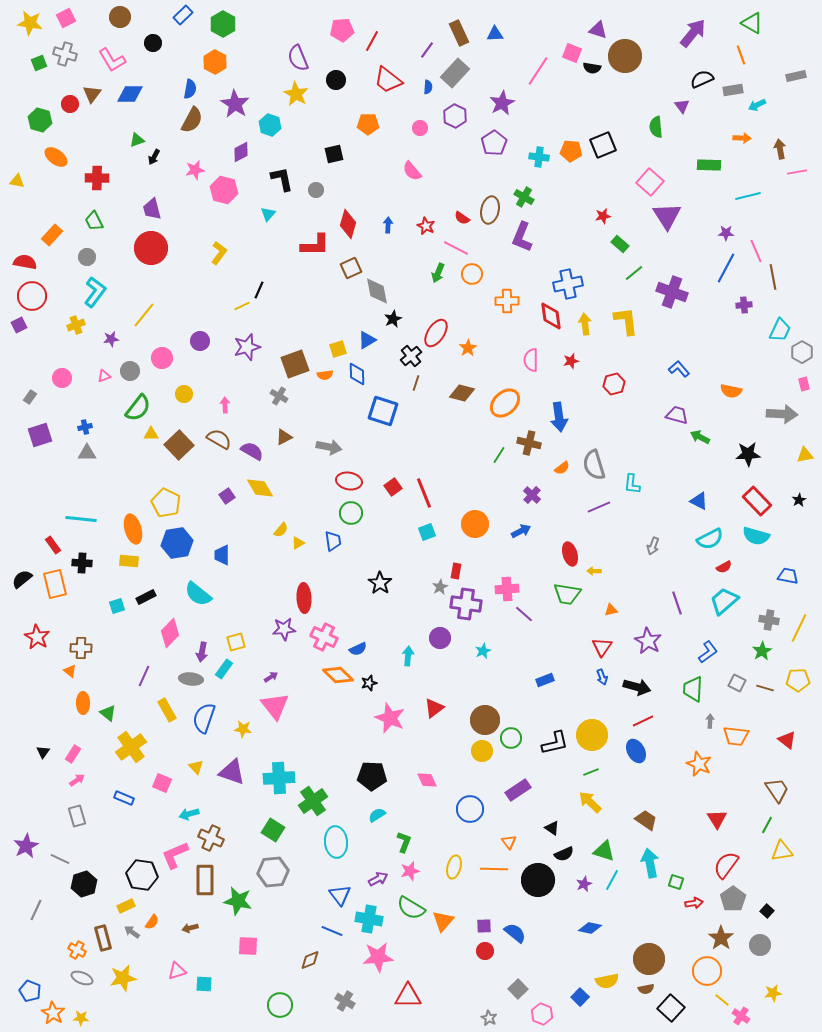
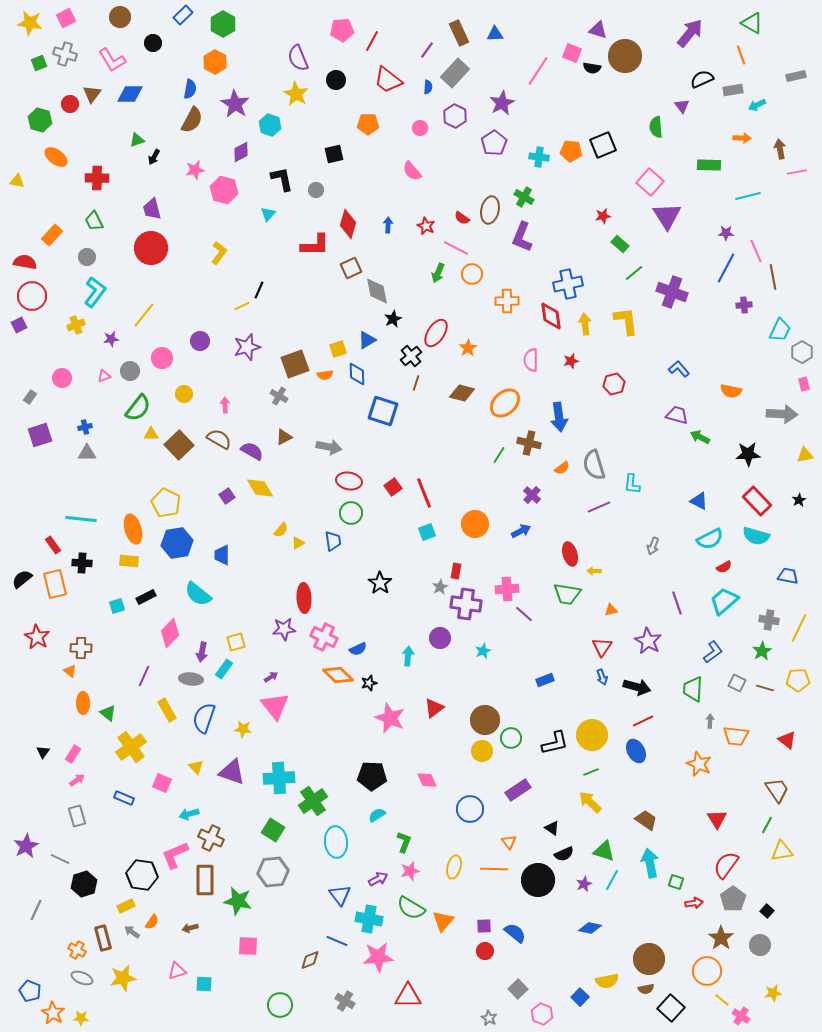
purple arrow at (693, 33): moved 3 px left
blue L-shape at (708, 652): moved 5 px right
blue line at (332, 931): moved 5 px right, 10 px down
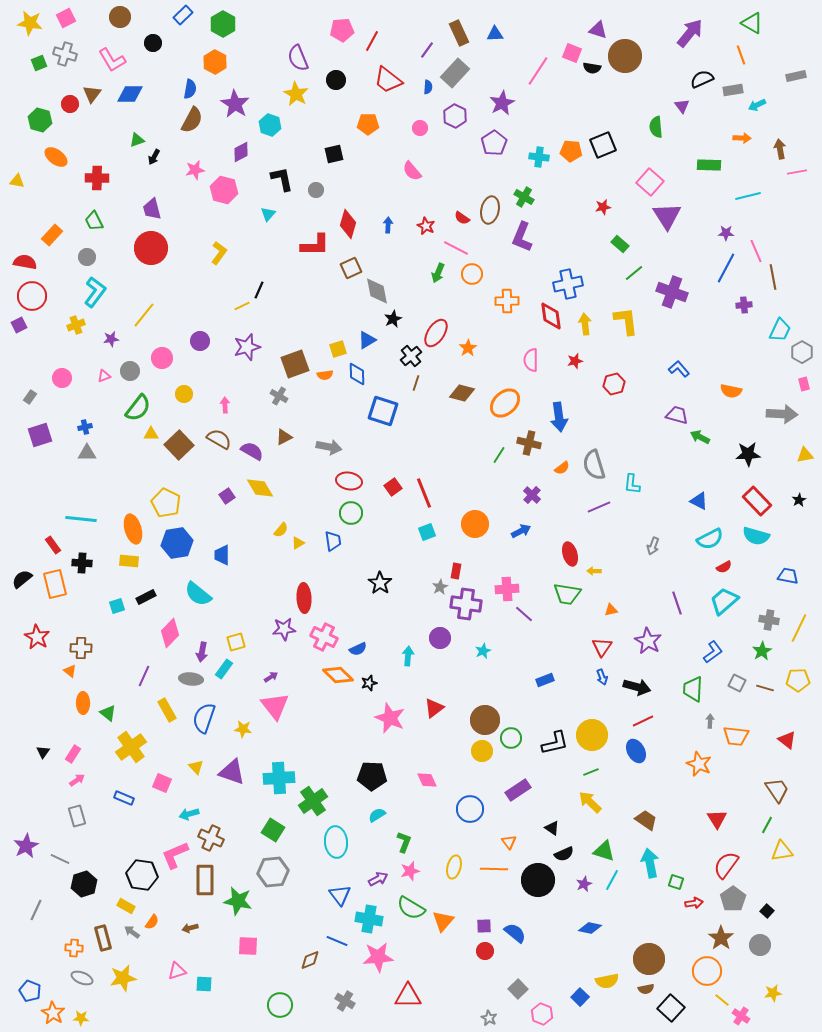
red star at (603, 216): moved 9 px up
red star at (571, 361): moved 4 px right
yellow rectangle at (126, 906): rotated 54 degrees clockwise
orange cross at (77, 950): moved 3 px left, 2 px up; rotated 24 degrees counterclockwise
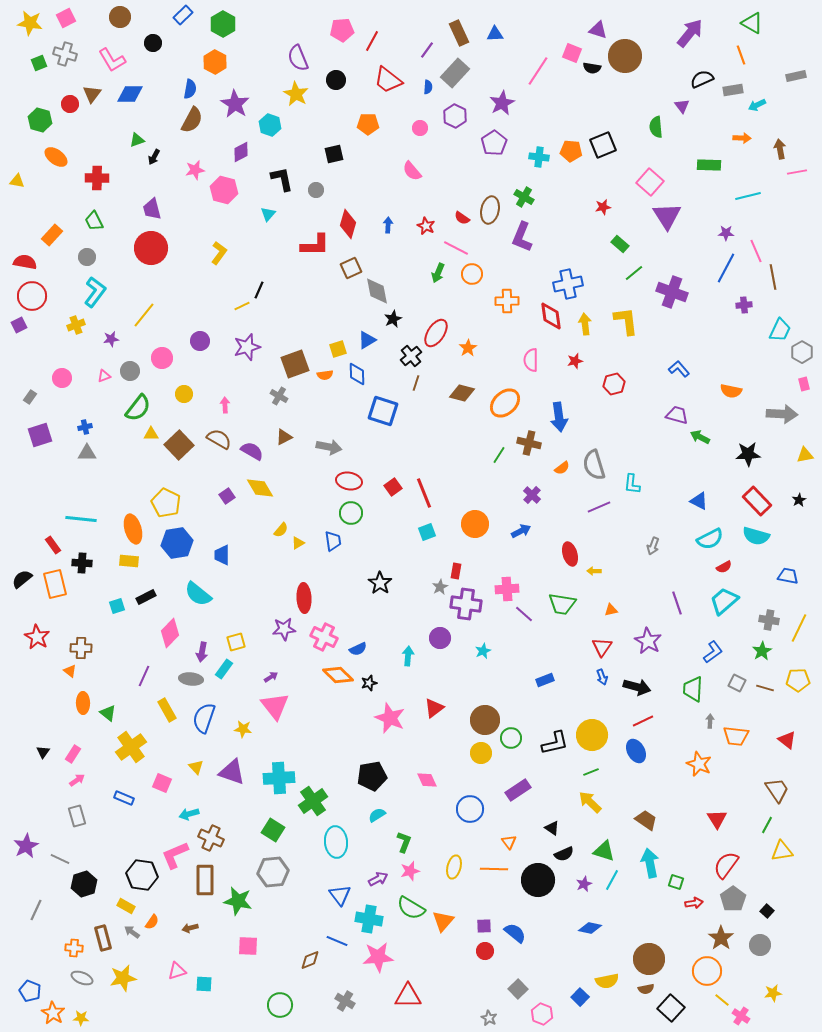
green trapezoid at (567, 594): moved 5 px left, 10 px down
yellow circle at (482, 751): moved 1 px left, 2 px down
black pentagon at (372, 776): rotated 12 degrees counterclockwise
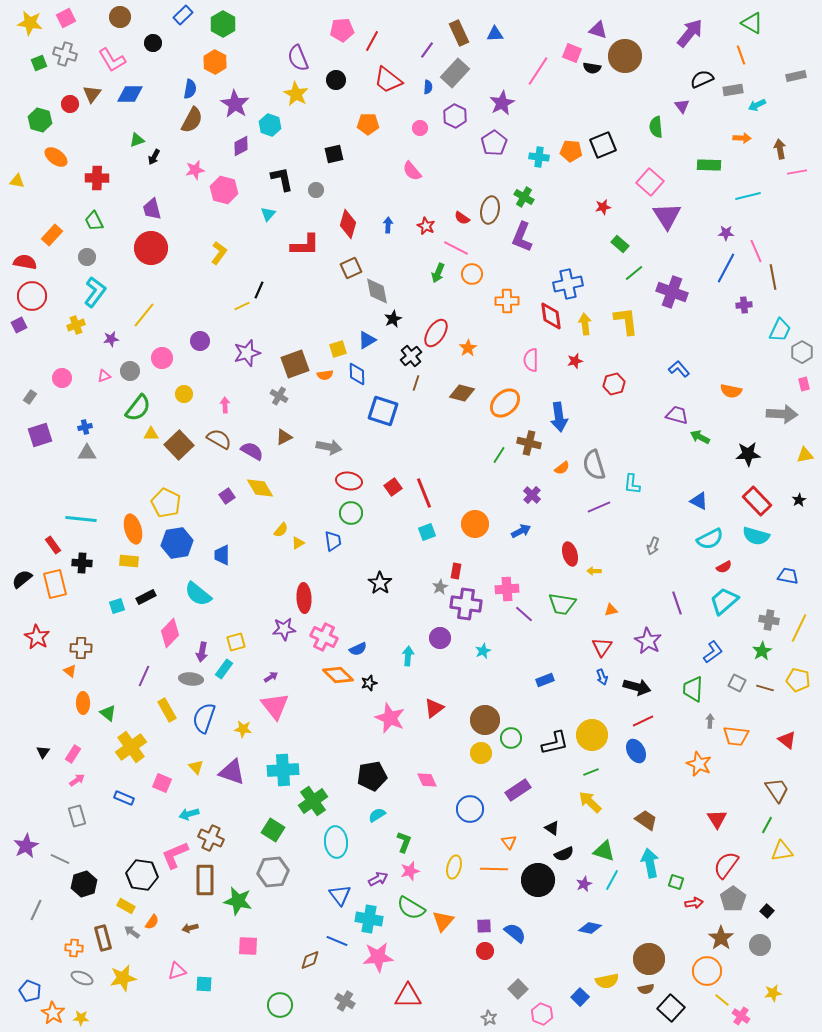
purple diamond at (241, 152): moved 6 px up
red L-shape at (315, 245): moved 10 px left
purple star at (247, 347): moved 6 px down
yellow pentagon at (798, 680): rotated 15 degrees clockwise
cyan cross at (279, 778): moved 4 px right, 8 px up
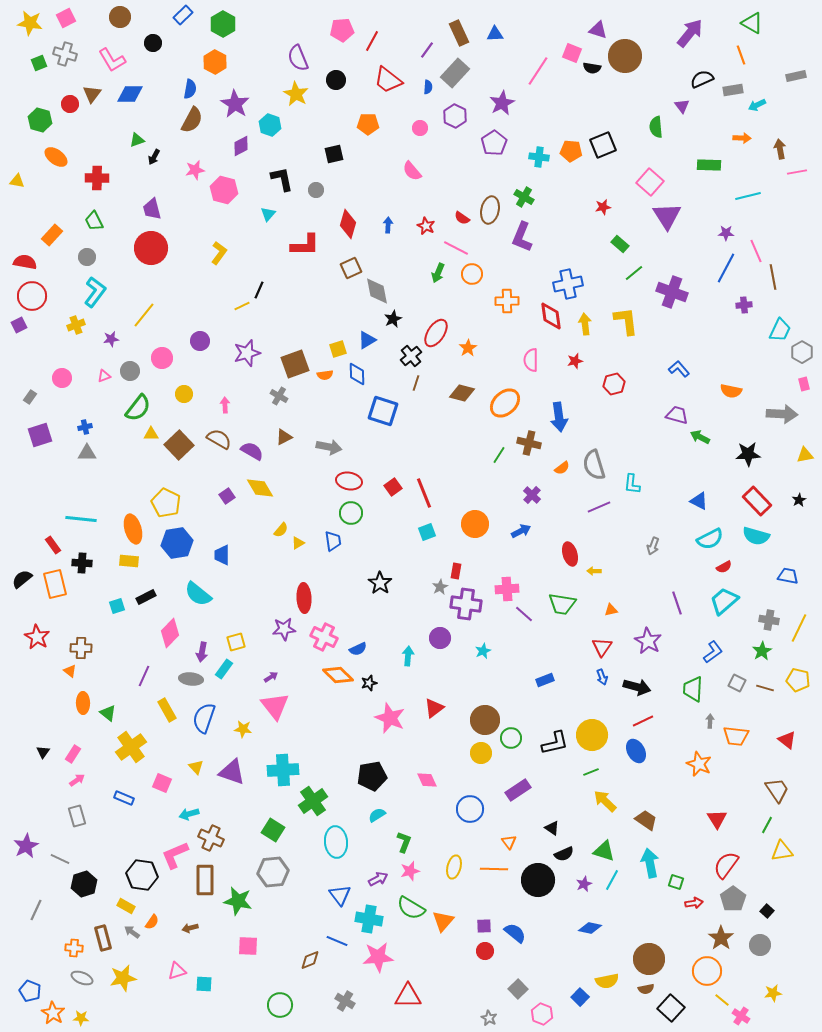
yellow arrow at (590, 802): moved 15 px right, 1 px up
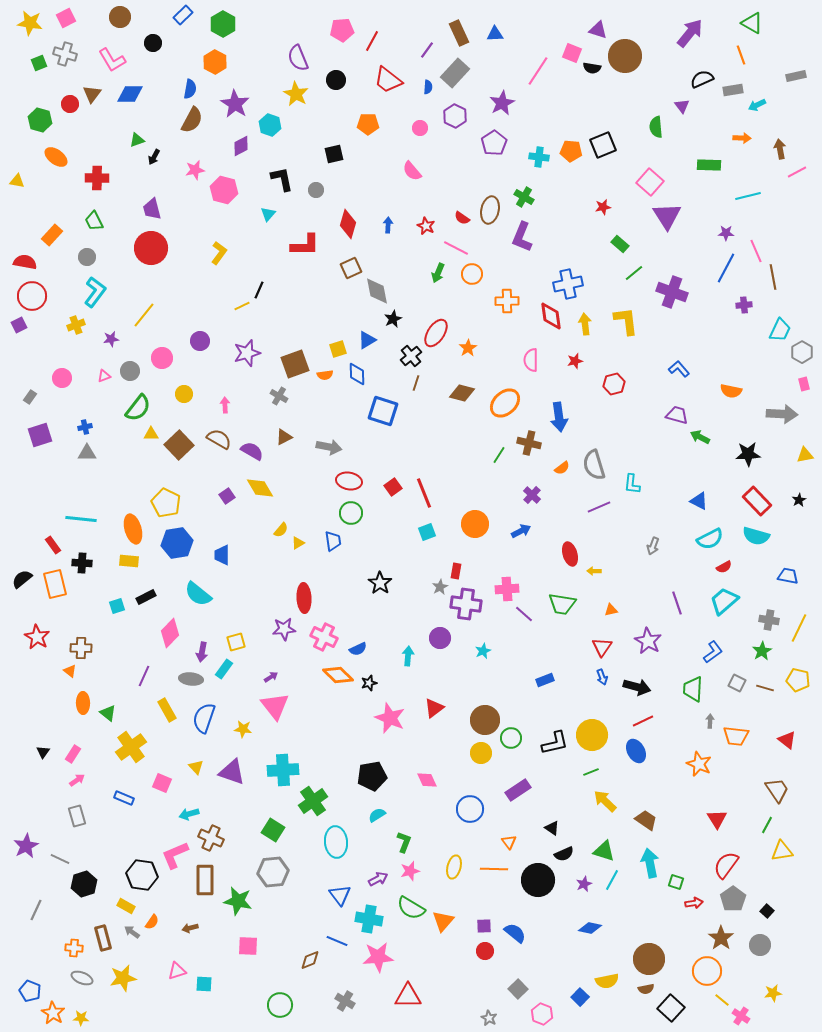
pink line at (797, 172): rotated 18 degrees counterclockwise
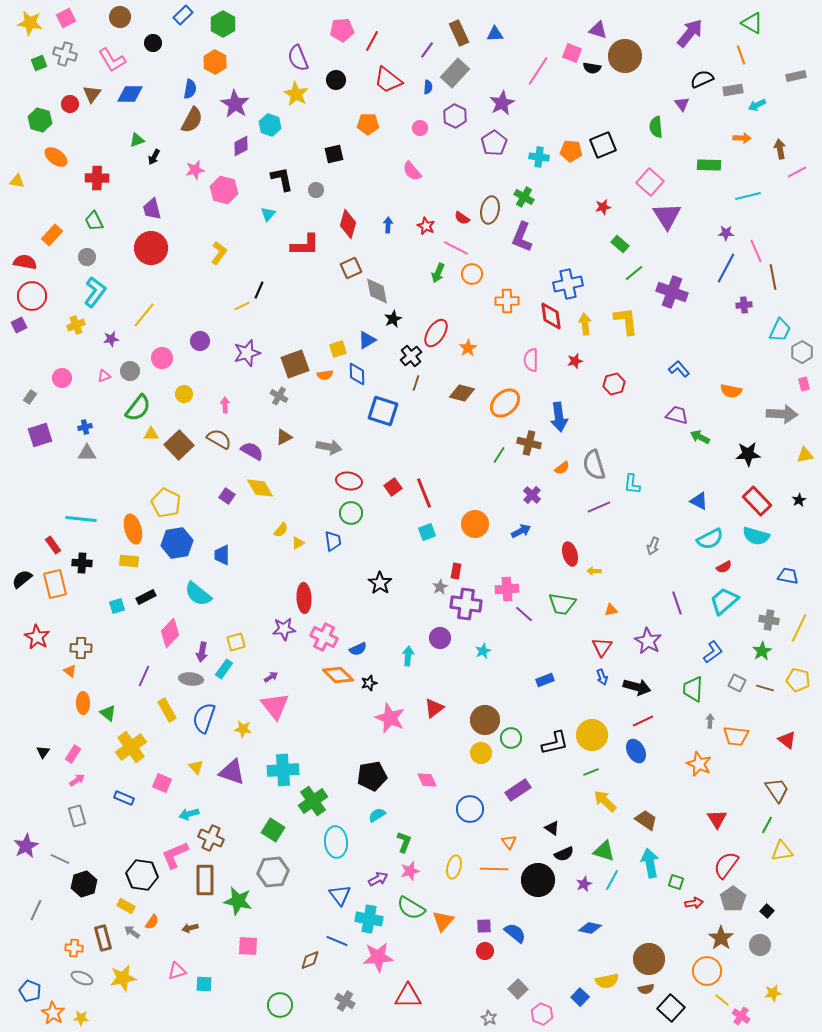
purple triangle at (682, 106): moved 2 px up
purple square at (227, 496): rotated 21 degrees counterclockwise
